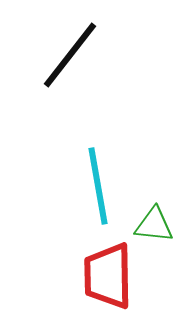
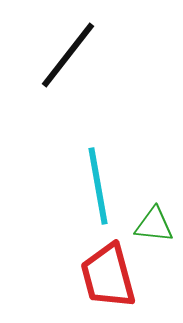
black line: moved 2 px left
red trapezoid: rotated 14 degrees counterclockwise
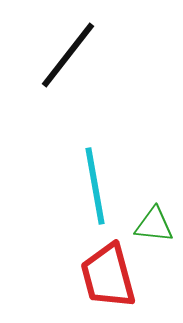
cyan line: moved 3 px left
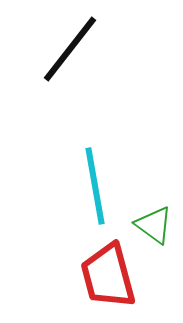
black line: moved 2 px right, 6 px up
green triangle: rotated 30 degrees clockwise
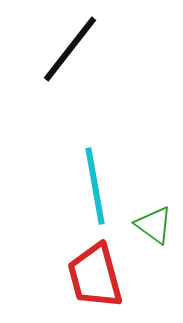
red trapezoid: moved 13 px left
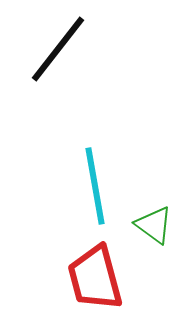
black line: moved 12 px left
red trapezoid: moved 2 px down
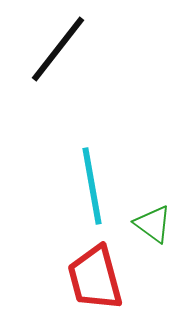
cyan line: moved 3 px left
green triangle: moved 1 px left, 1 px up
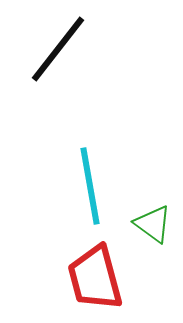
cyan line: moved 2 px left
